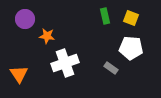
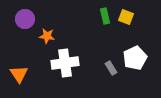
yellow square: moved 5 px left, 1 px up
white pentagon: moved 4 px right, 10 px down; rotated 30 degrees counterclockwise
white cross: rotated 12 degrees clockwise
gray rectangle: rotated 24 degrees clockwise
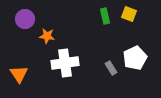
yellow square: moved 3 px right, 3 px up
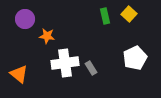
yellow square: rotated 21 degrees clockwise
gray rectangle: moved 20 px left
orange triangle: rotated 18 degrees counterclockwise
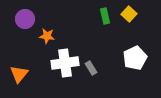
orange triangle: rotated 30 degrees clockwise
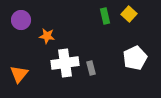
purple circle: moved 4 px left, 1 px down
gray rectangle: rotated 16 degrees clockwise
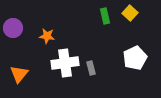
yellow square: moved 1 px right, 1 px up
purple circle: moved 8 px left, 8 px down
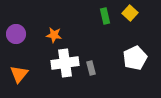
purple circle: moved 3 px right, 6 px down
orange star: moved 7 px right, 1 px up
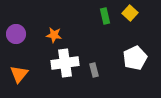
gray rectangle: moved 3 px right, 2 px down
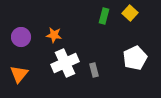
green rectangle: moved 1 px left; rotated 28 degrees clockwise
purple circle: moved 5 px right, 3 px down
white cross: rotated 16 degrees counterclockwise
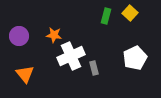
green rectangle: moved 2 px right
purple circle: moved 2 px left, 1 px up
white cross: moved 6 px right, 7 px up
gray rectangle: moved 2 px up
orange triangle: moved 6 px right; rotated 18 degrees counterclockwise
